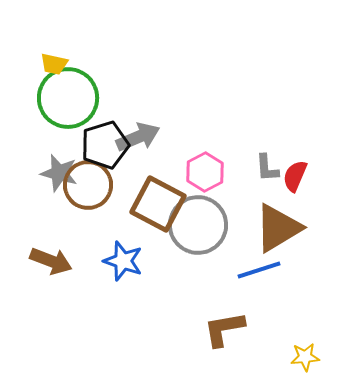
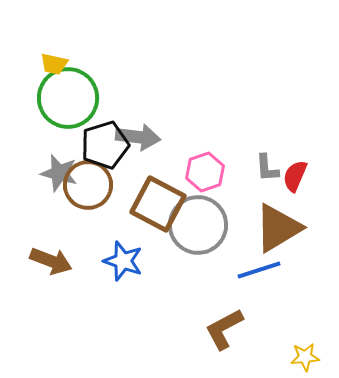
gray arrow: rotated 30 degrees clockwise
pink hexagon: rotated 9 degrees clockwise
brown L-shape: rotated 18 degrees counterclockwise
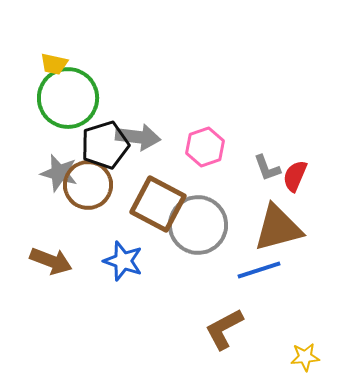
gray L-shape: rotated 16 degrees counterclockwise
pink hexagon: moved 25 px up
brown triangle: rotated 16 degrees clockwise
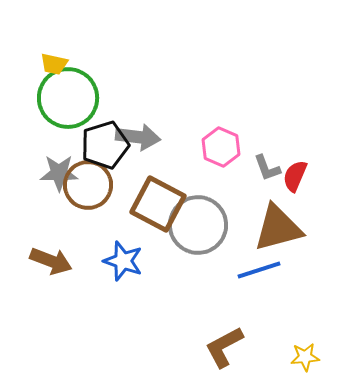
pink hexagon: moved 16 px right; rotated 18 degrees counterclockwise
gray star: rotated 15 degrees counterclockwise
brown L-shape: moved 18 px down
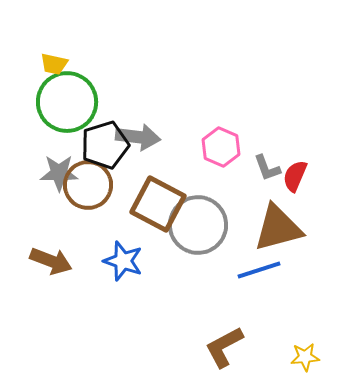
green circle: moved 1 px left, 4 px down
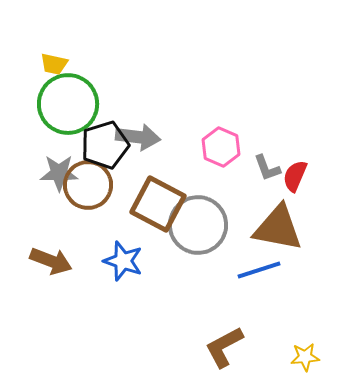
green circle: moved 1 px right, 2 px down
brown triangle: rotated 26 degrees clockwise
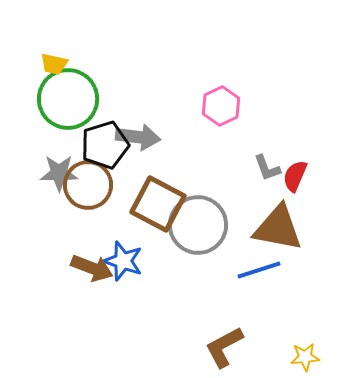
green circle: moved 5 px up
pink hexagon: moved 41 px up; rotated 12 degrees clockwise
brown arrow: moved 41 px right, 7 px down
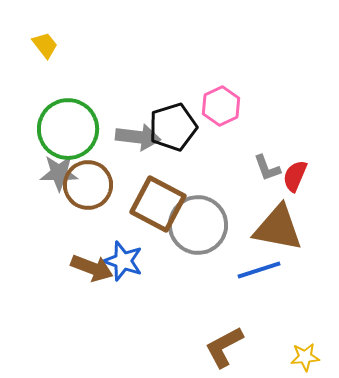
yellow trapezoid: moved 9 px left, 19 px up; rotated 140 degrees counterclockwise
green circle: moved 30 px down
black pentagon: moved 68 px right, 18 px up
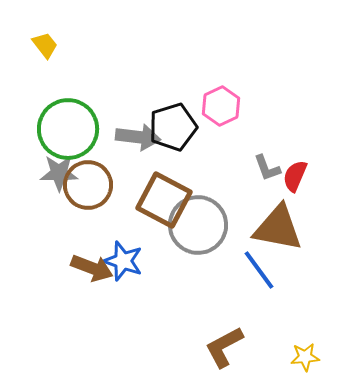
brown square: moved 6 px right, 4 px up
blue line: rotated 72 degrees clockwise
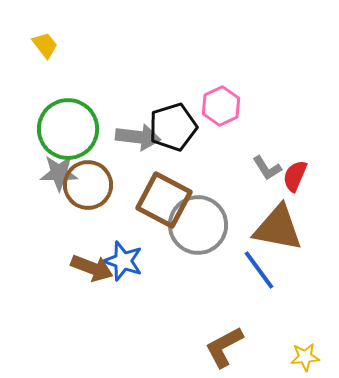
gray L-shape: rotated 12 degrees counterclockwise
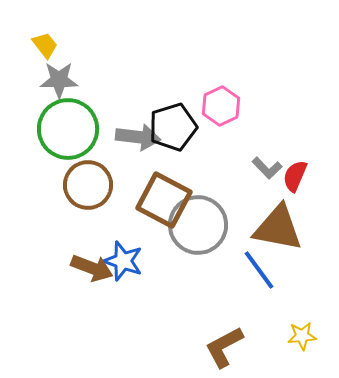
gray L-shape: rotated 12 degrees counterclockwise
gray star: moved 93 px up
yellow star: moved 3 px left, 21 px up
